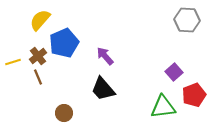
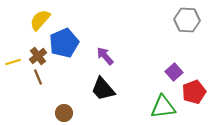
red pentagon: moved 3 px up
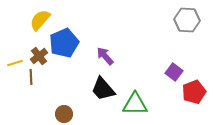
brown cross: moved 1 px right
yellow line: moved 2 px right, 1 px down
purple square: rotated 12 degrees counterclockwise
brown line: moved 7 px left; rotated 21 degrees clockwise
green triangle: moved 28 px left, 3 px up; rotated 8 degrees clockwise
brown circle: moved 1 px down
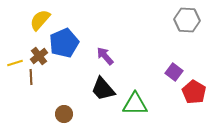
red pentagon: rotated 20 degrees counterclockwise
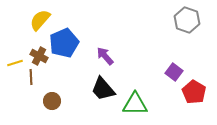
gray hexagon: rotated 15 degrees clockwise
brown cross: rotated 24 degrees counterclockwise
brown circle: moved 12 px left, 13 px up
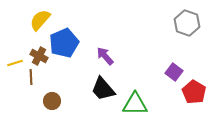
gray hexagon: moved 3 px down
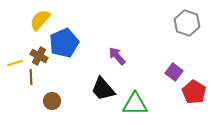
purple arrow: moved 12 px right
